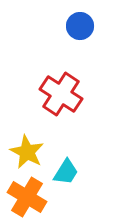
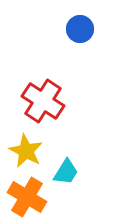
blue circle: moved 3 px down
red cross: moved 18 px left, 7 px down
yellow star: moved 1 px left, 1 px up
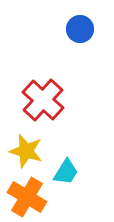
red cross: moved 1 px up; rotated 9 degrees clockwise
yellow star: rotated 12 degrees counterclockwise
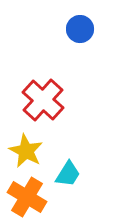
yellow star: rotated 12 degrees clockwise
cyan trapezoid: moved 2 px right, 2 px down
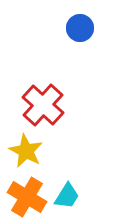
blue circle: moved 1 px up
red cross: moved 5 px down
cyan trapezoid: moved 1 px left, 22 px down
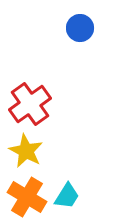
red cross: moved 13 px left, 1 px up; rotated 12 degrees clockwise
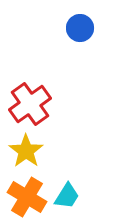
yellow star: rotated 8 degrees clockwise
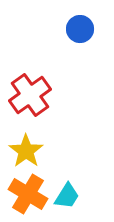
blue circle: moved 1 px down
red cross: moved 9 px up
orange cross: moved 1 px right, 3 px up
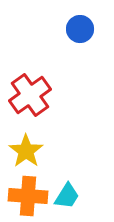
orange cross: moved 2 px down; rotated 27 degrees counterclockwise
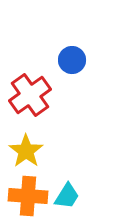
blue circle: moved 8 px left, 31 px down
